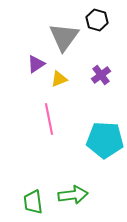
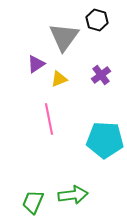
green trapezoid: rotated 30 degrees clockwise
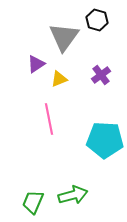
green arrow: rotated 8 degrees counterclockwise
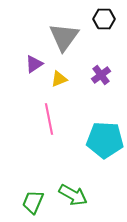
black hexagon: moved 7 px right, 1 px up; rotated 15 degrees counterclockwise
purple triangle: moved 2 px left
green arrow: rotated 44 degrees clockwise
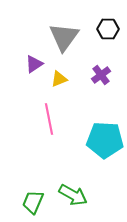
black hexagon: moved 4 px right, 10 px down
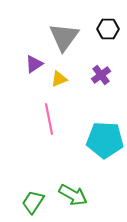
green trapezoid: rotated 10 degrees clockwise
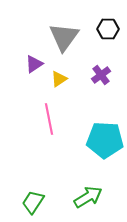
yellow triangle: rotated 12 degrees counterclockwise
green arrow: moved 15 px right, 2 px down; rotated 60 degrees counterclockwise
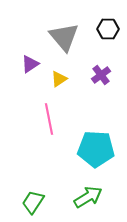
gray triangle: rotated 16 degrees counterclockwise
purple triangle: moved 4 px left
cyan pentagon: moved 9 px left, 9 px down
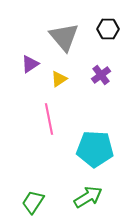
cyan pentagon: moved 1 px left
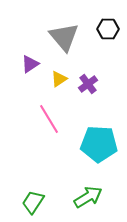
purple cross: moved 13 px left, 9 px down
pink line: rotated 20 degrees counterclockwise
cyan pentagon: moved 4 px right, 5 px up
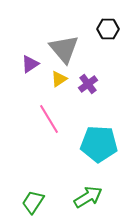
gray triangle: moved 12 px down
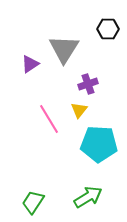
gray triangle: rotated 12 degrees clockwise
yellow triangle: moved 20 px right, 31 px down; rotated 18 degrees counterclockwise
purple cross: rotated 18 degrees clockwise
